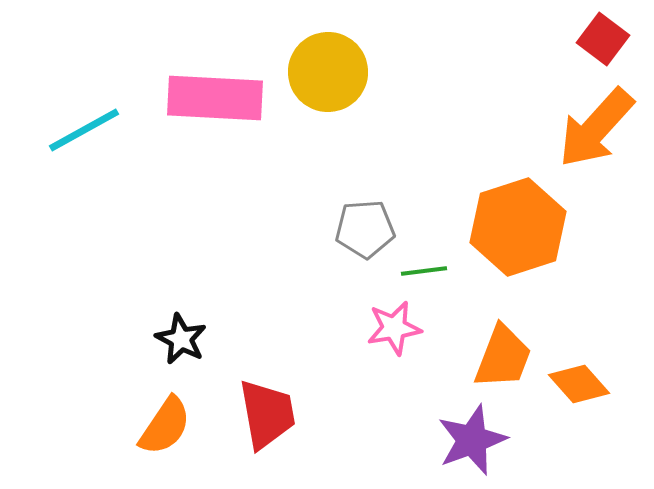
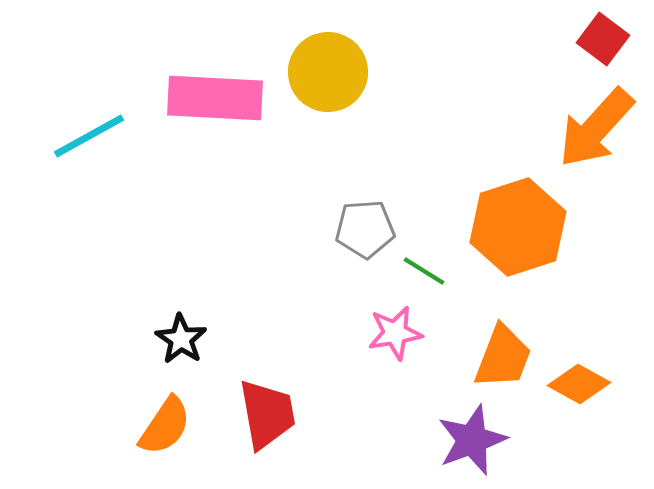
cyan line: moved 5 px right, 6 px down
green line: rotated 39 degrees clockwise
pink star: moved 1 px right, 5 px down
black star: rotated 6 degrees clockwise
orange diamond: rotated 20 degrees counterclockwise
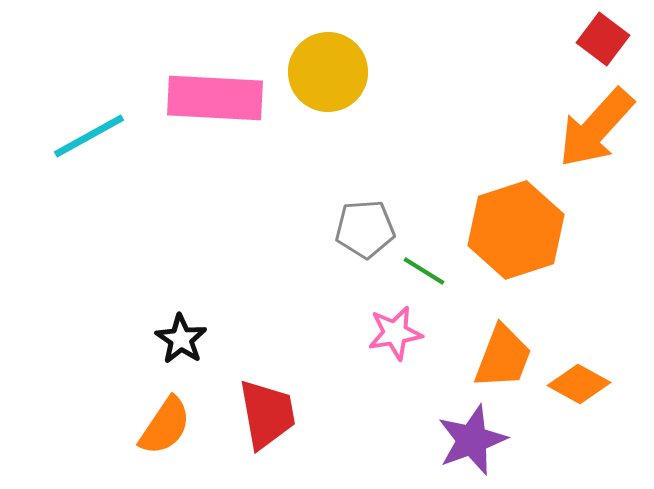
orange hexagon: moved 2 px left, 3 px down
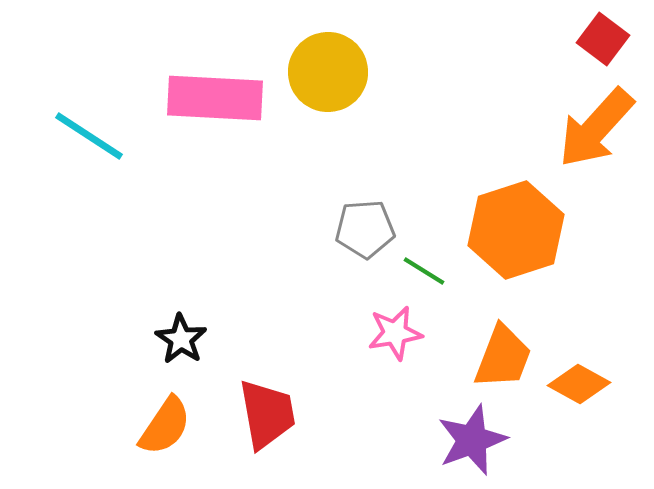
cyan line: rotated 62 degrees clockwise
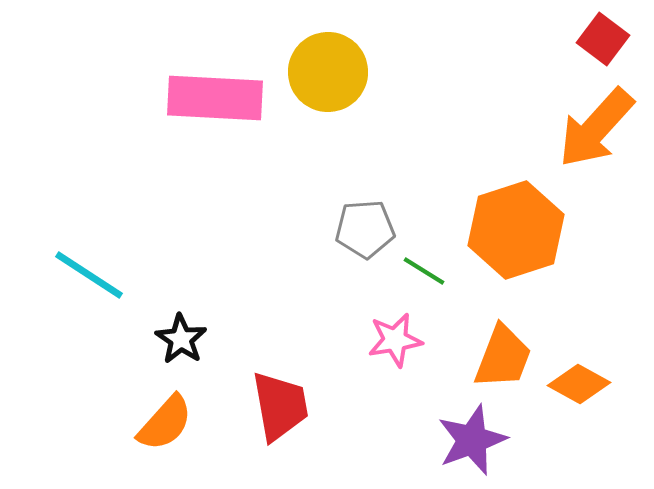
cyan line: moved 139 px down
pink star: moved 7 px down
red trapezoid: moved 13 px right, 8 px up
orange semicircle: moved 3 px up; rotated 8 degrees clockwise
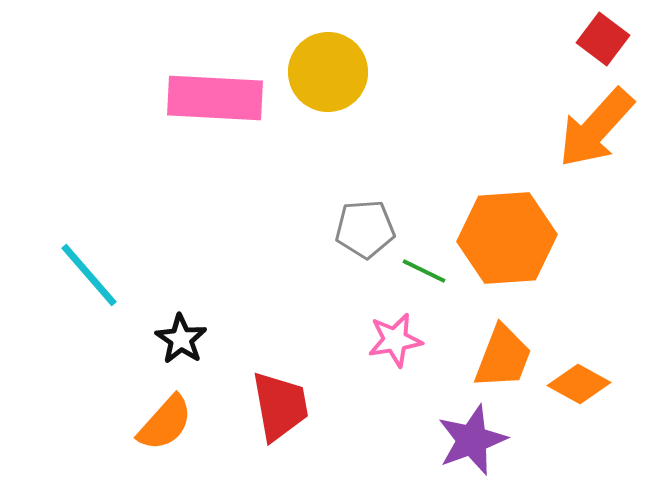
orange hexagon: moved 9 px left, 8 px down; rotated 14 degrees clockwise
green line: rotated 6 degrees counterclockwise
cyan line: rotated 16 degrees clockwise
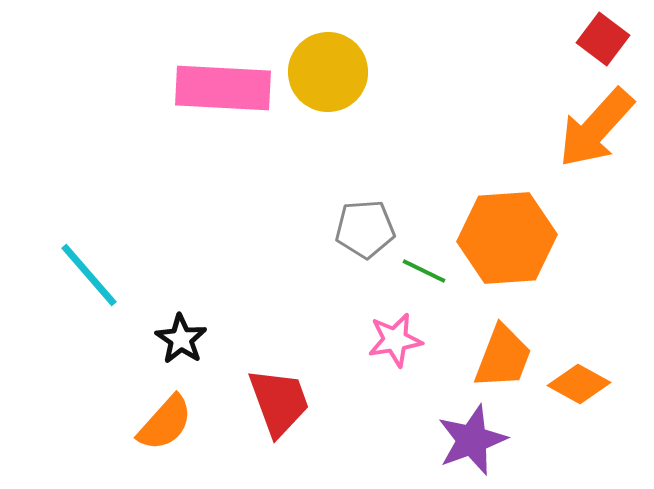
pink rectangle: moved 8 px right, 10 px up
red trapezoid: moved 1 px left, 4 px up; rotated 10 degrees counterclockwise
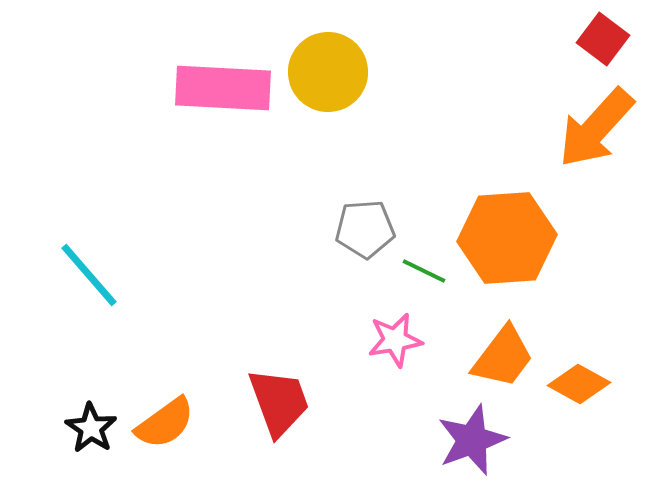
black star: moved 90 px left, 89 px down
orange trapezoid: rotated 16 degrees clockwise
orange semicircle: rotated 12 degrees clockwise
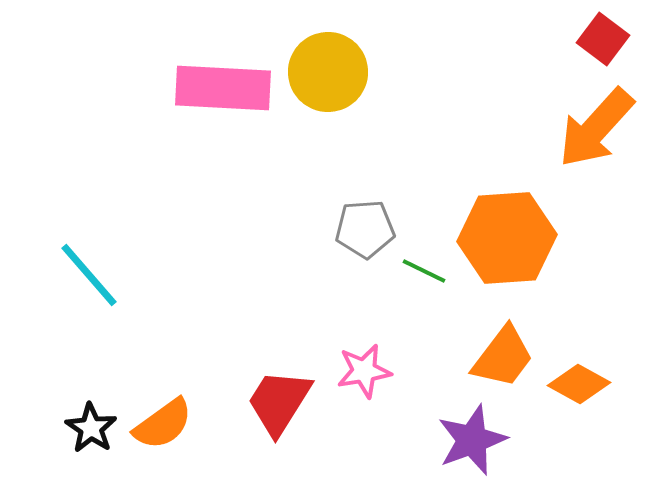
pink star: moved 31 px left, 31 px down
red trapezoid: rotated 128 degrees counterclockwise
orange semicircle: moved 2 px left, 1 px down
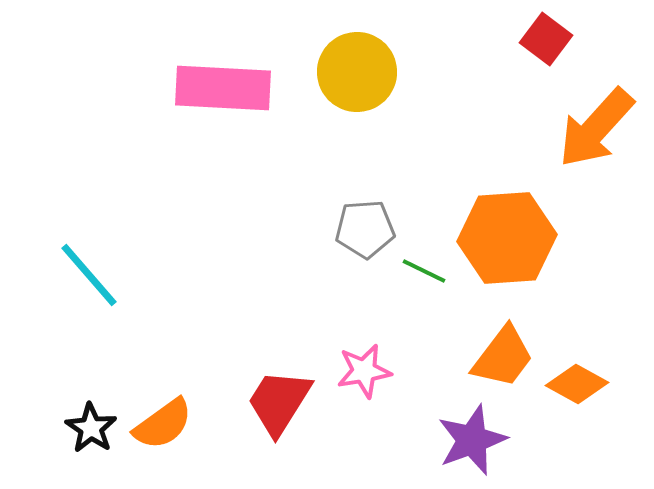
red square: moved 57 px left
yellow circle: moved 29 px right
orange diamond: moved 2 px left
